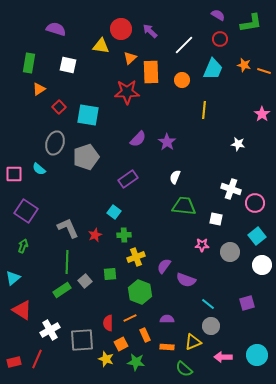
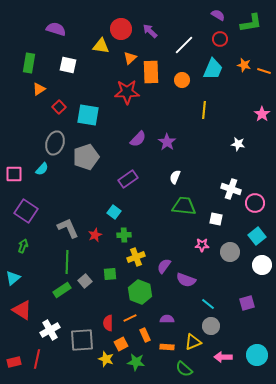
cyan semicircle at (39, 169): moved 3 px right; rotated 88 degrees counterclockwise
red line at (37, 359): rotated 12 degrees counterclockwise
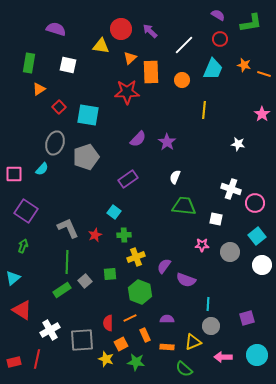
orange line at (264, 71): moved 3 px down
purple square at (247, 303): moved 15 px down
cyan line at (208, 304): rotated 56 degrees clockwise
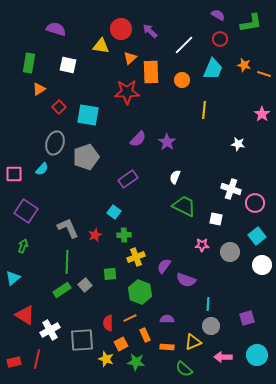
green trapezoid at (184, 206): rotated 20 degrees clockwise
gray square at (85, 281): moved 4 px down
red triangle at (22, 310): moved 3 px right, 5 px down
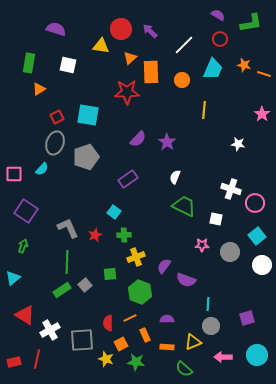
red square at (59, 107): moved 2 px left, 10 px down; rotated 16 degrees clockwise
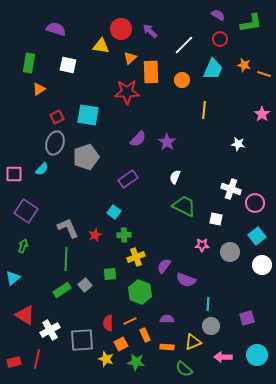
green line at (67, 262): moved 1 px left, 3 px up
orange line at (130, 318): moved 3 px down
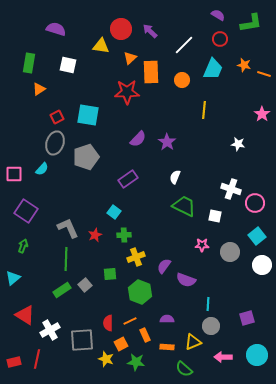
white square at (216, 219): moved 1 px left, 3 px up
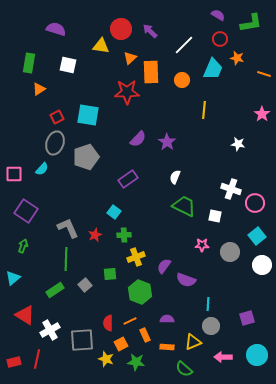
orange star at (244, 65): moved 7 px left, 7 px up
green rectangle at (62, 290): moved 7 px left
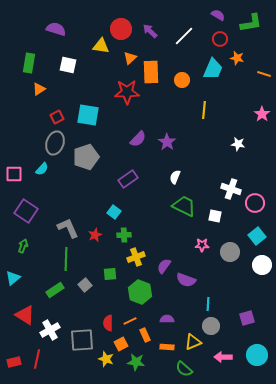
white line at (184, 45): moved 9 px up
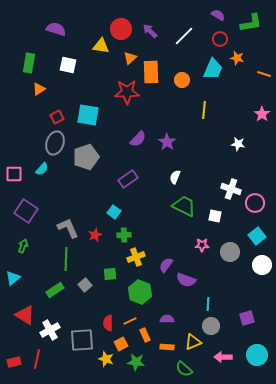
purple semicircle at (164, 266): moved 2 px right, 1 px up
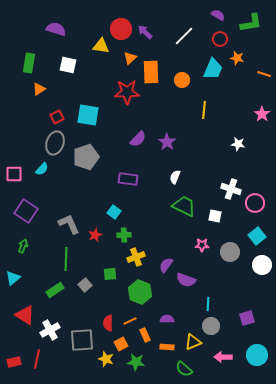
purple arrow at (150, 31): moved 5 px left, 1 px down
purple rectangle at (128, 179): rotated 42 degrees clockwise
gray L-shape at (68, 228): moved 1 px right, 4 px up
